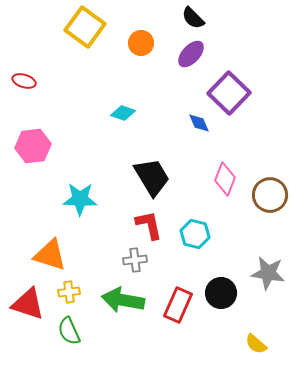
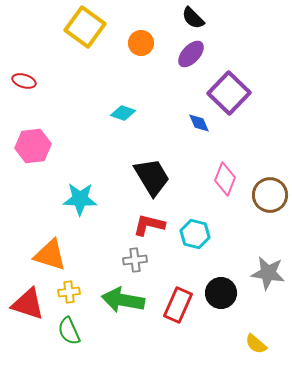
red L-shape: rotated 64 degrees counterclockwise
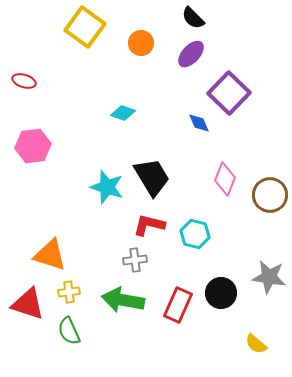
cyan star: moved 27 px right, 12 px up; rotated 16 degrees clockwise
gray star: moved 1 px right, 4 px down
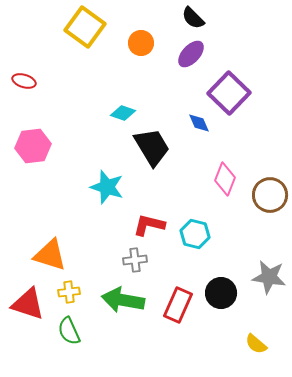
black trapezoid: moved 30 px up
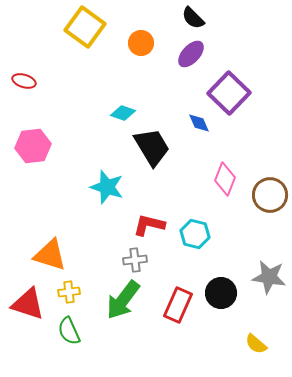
green arrow: rotated 63 degrees counterclockwise
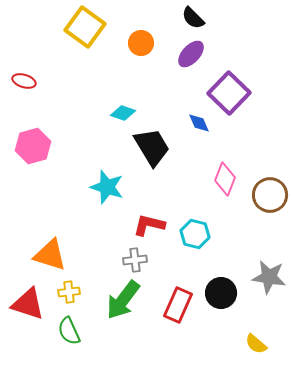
pink hexagon: rotated 8 degrees counterclockwise
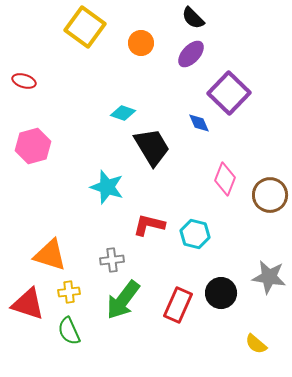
gray cross: moved 23 px left
